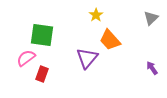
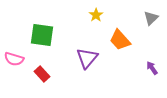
orange trapezoid: moved 10 px right
pink semicircle: moved 12 px left, 1 px down; rotated 126 degrees counterclockwise
red rectangle: rotated 63 degrees counterclockwise
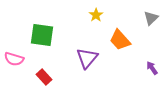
red rectangle: moved 2 px right, 3 px down
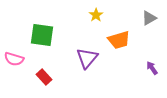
gray triangle: moved 2 px left; rotated 14 degrees clockwise
orange trapezoid: moved 1 px left; rotated 65 degrees counterclockwise
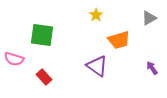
purple triangle: moved 10 px right, 8 px down; rotated 35 degrees counterclockwise
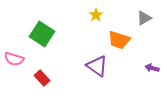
gray triangle: moved 5 px left
green square: moved 1 px up; rotated 25 degrees clockwise
orange trapezoid: rotated 35 degrees clockwise
purple arrow: rotated 40 degrees counterclockwise
red rectangle: moved 2 px left, 1 px down
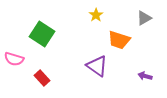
purple arrow: moved 7 px left, 8 px down
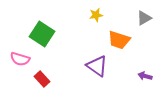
yellow star: rotated 24 degrees clockwise
pink semicircle: moved 6 px right
red rectangle: moved 1 px down
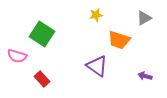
pink semicircle: moved 3 px left, 3 px up
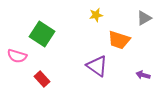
purple arrow: moved 2 px left, 1 px up
